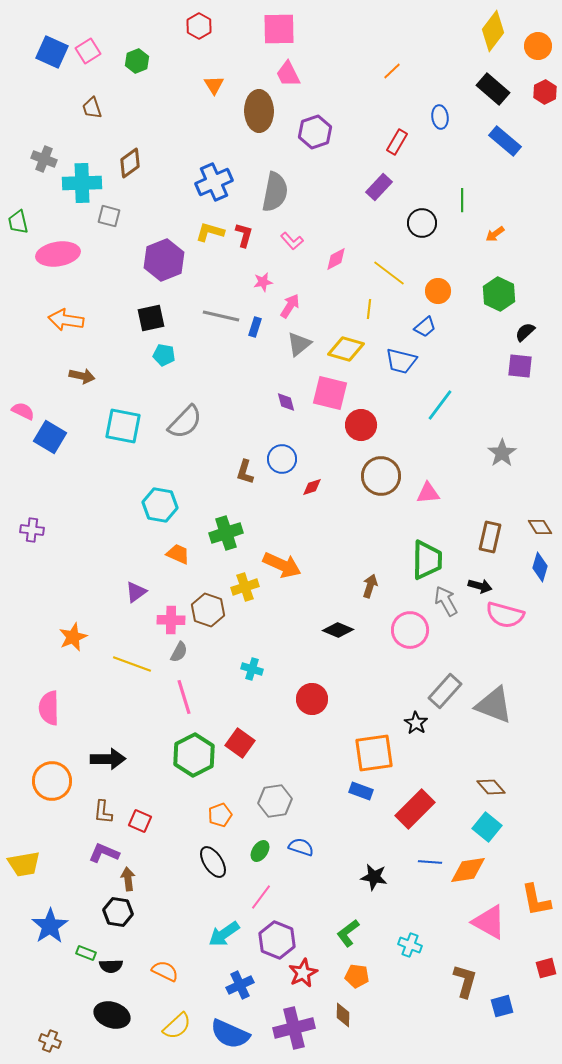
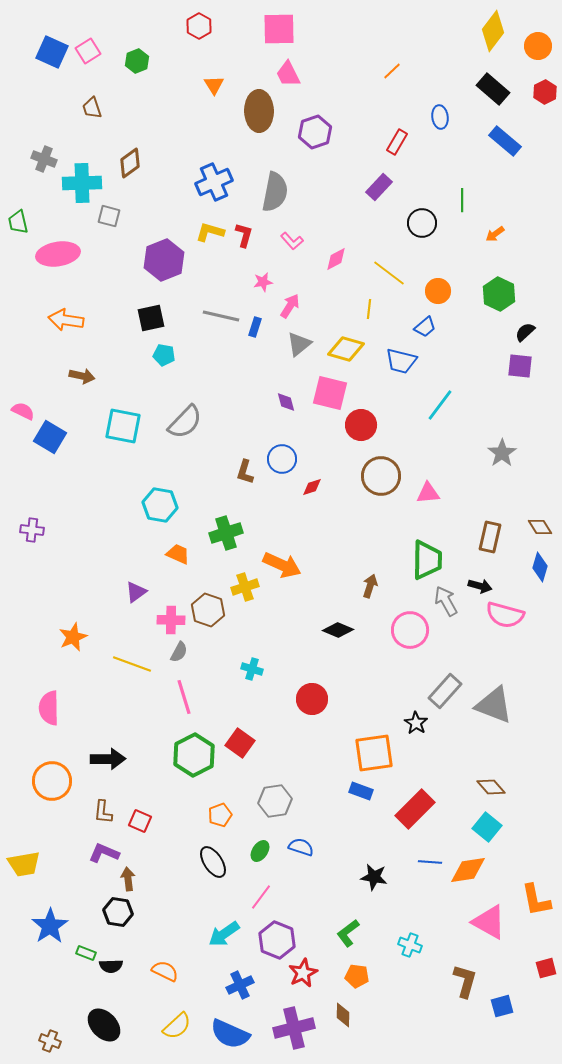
black ellipse at (112, 1015): moved 8 px left, 10 px down; rotated 28 degrees clockwise
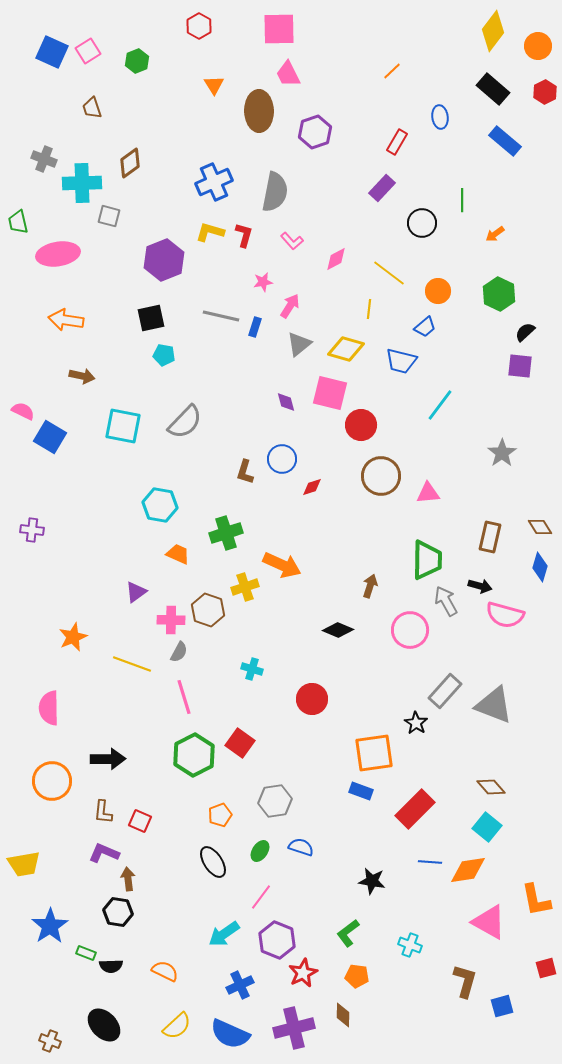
purple rectangle at (379, 187): moved 3 px right, 1 px down
black star at (374, 877): moved 2 px left, 4 px down
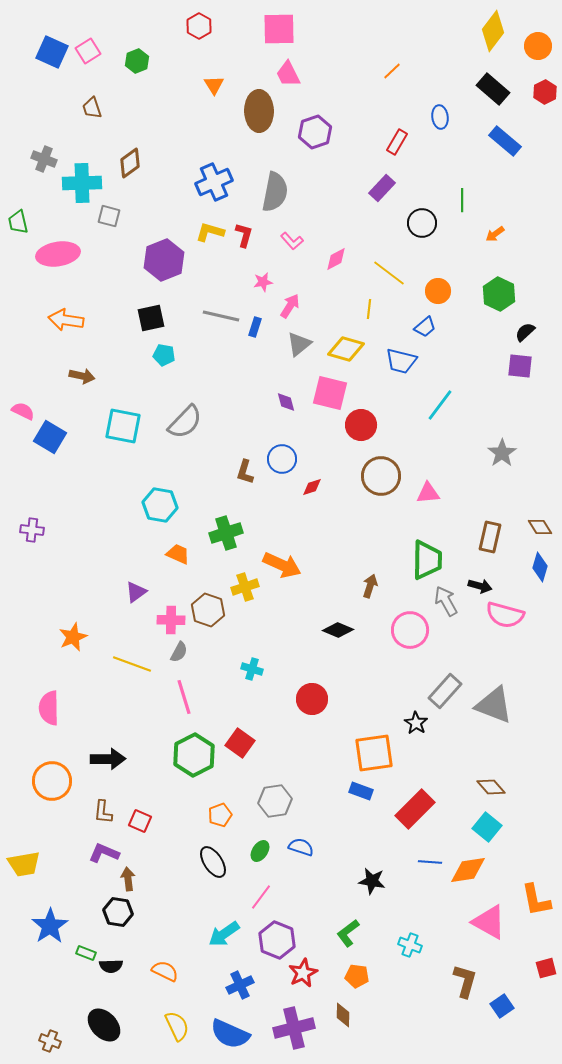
blue square at (502, 1006): rotated 20 degrees counterclockwise
yellow semicircle at (177, 1026): rotated 72 degrees counterclockwise
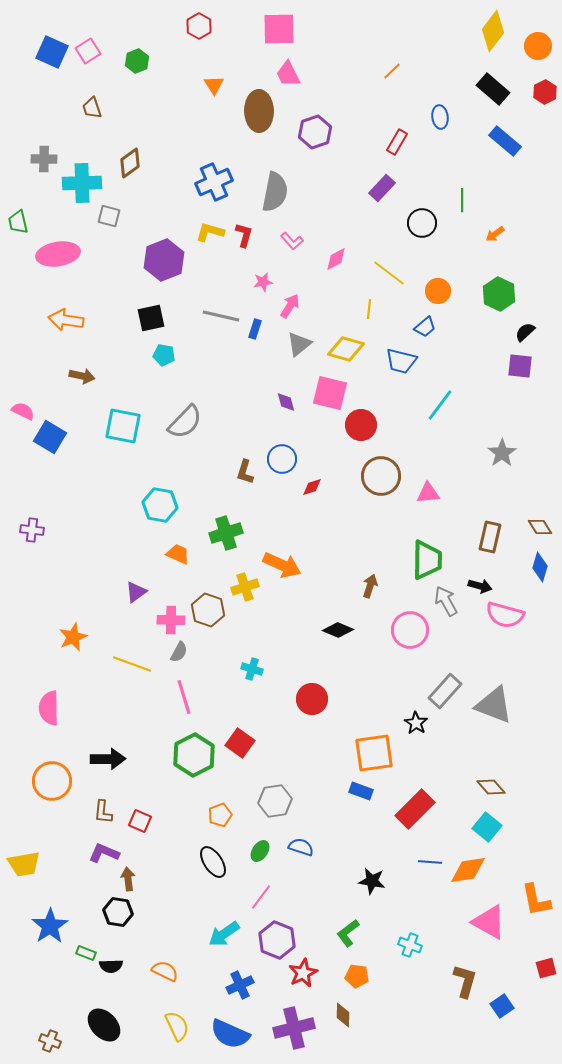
gray cross at (44, 159): rotated 20 degrees counterclockwise
blue rectangle at (255, 327): moved 2 px down
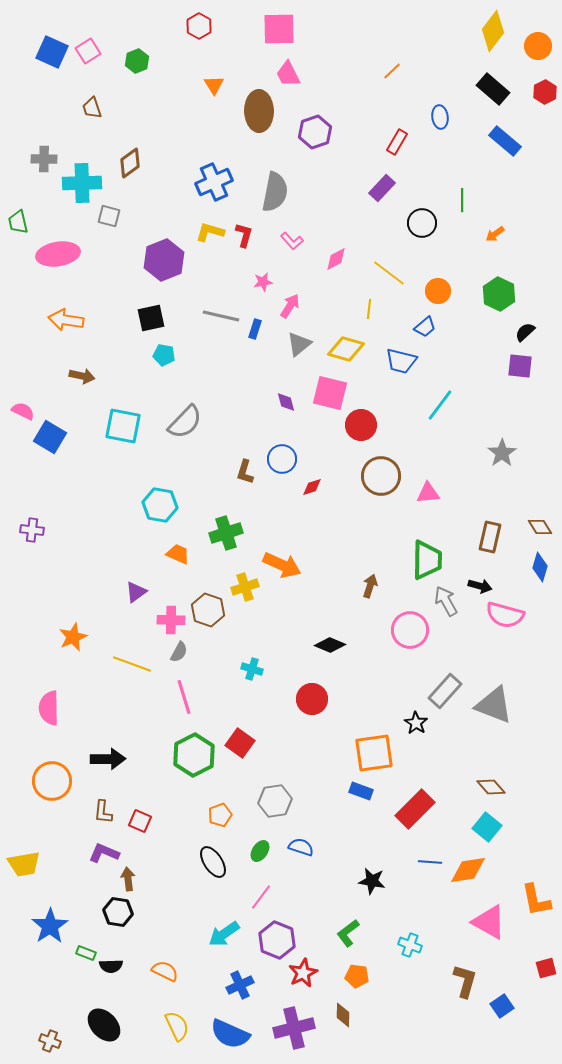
black diamond at (338, 630): moved 8 px left, 15 px down
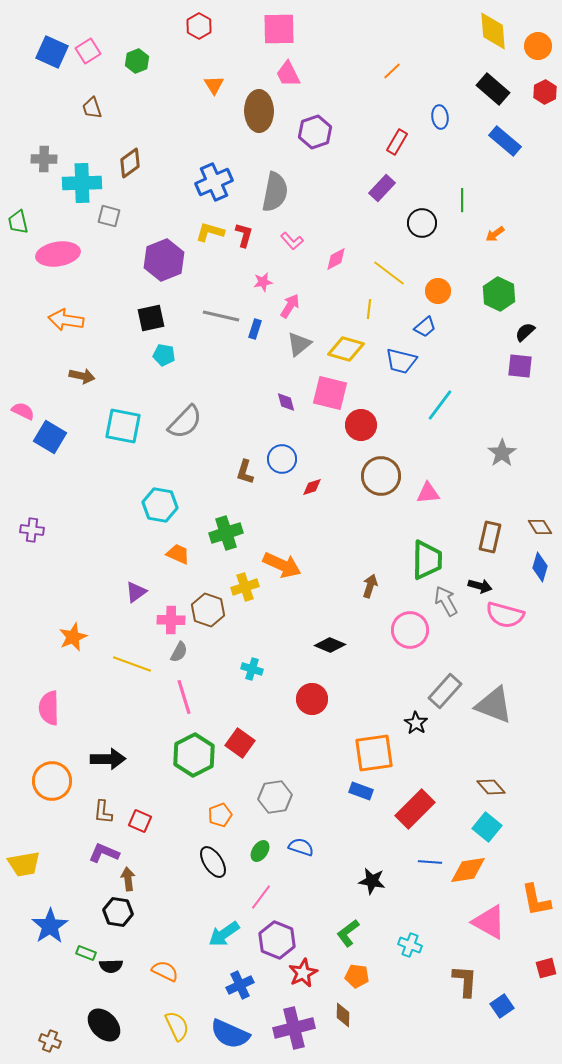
yellow diamond at (493, 31): rotated 42 degrees counterclockwise
gray hexagon at (275, 801): moved 4 px up
brown L-shape at (465, 981): rotated 12 degrees counterclockwise
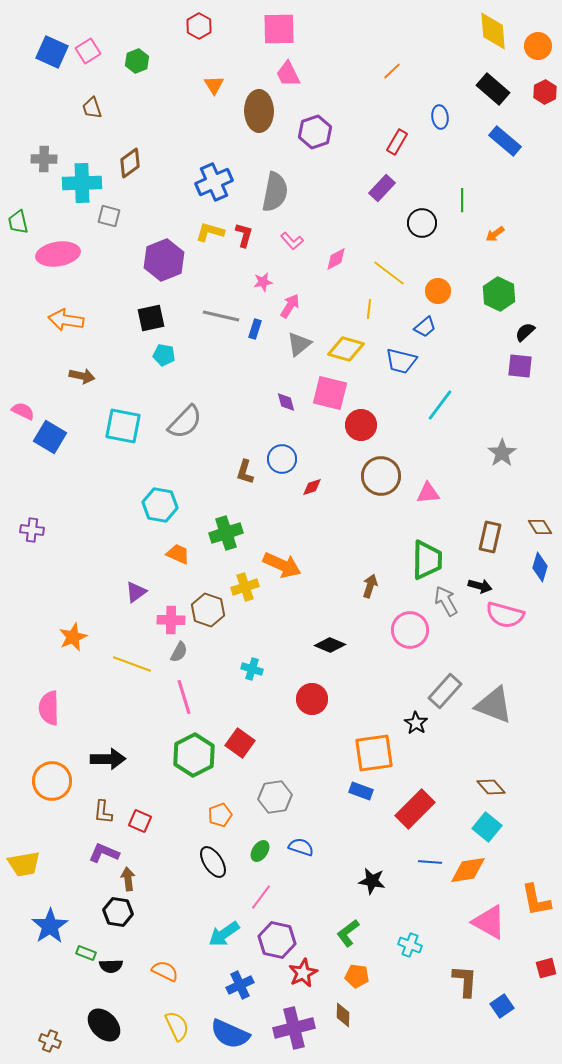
purple hexagon at (277, 940): rotated 9 degrees counterclockwise
